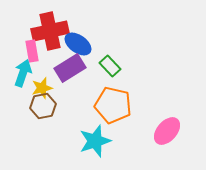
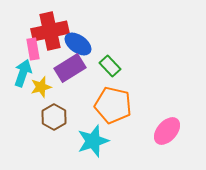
pink rectangle: moved 1 px right, 2 px up
yellow star: moved 1 px left, 1 px up
brown hexagon: moved 11 px right, 11 px down; rotated 20 degrees counterclockwise
cyan star: moved 2 px left
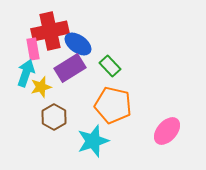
cyan arrow: moved 3 px right
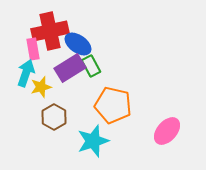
green rectangle: moved 19 px left; rotated 15 degrees clockwise
